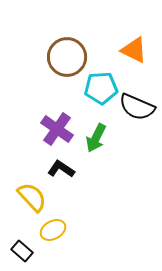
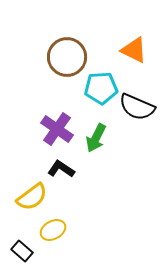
yellow semicircle: rotated 96 degrees clockwise
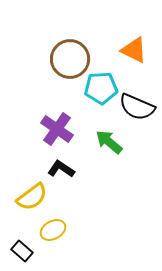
brown circle: moved 3 px right, 2 px down
green arrow: moved 13 px right, 4 px down; rotated 104 degrees clockwise
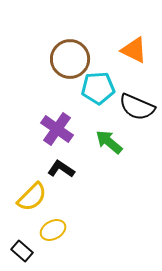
cyan pentagon: moved 3 px left
yellow semicircle: rotated 8 degrees counterclockwise
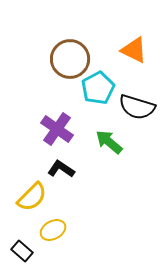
cyan pentagon: rotated 24 degrees counterclockwise
black semicircle: rotated 6 degrees counterclockwise
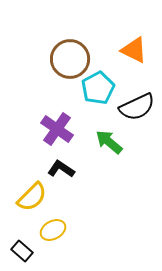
black semicircle: rotated 42 degrees counterclockwise
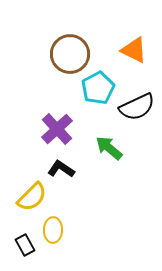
brown circle: moved 5 px up
purple cross: rotated 12 degrees clockwise
green arrow: moved 6 px down
yellow ellipse: rotated 60 degrees counterclockwise
black rectangle: moved 3 px right, 6 px up; rotated 20 degrees clockwise
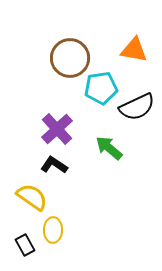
orange triangle: rotated 16 degrees counterclockwise
brown circle: moved 4 px down
cyan pentagon: moved 3 px right; rotated 20 degrees clockwise
black L-shape: moved 7 px left, 4 px up
yellow semicircle: rotated 100 degrees counterclockwise
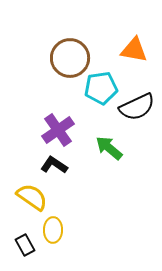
purple cross: moved 1 px right, 1 px down; rotated 8 degrees clockwise
